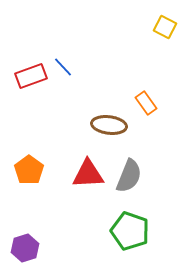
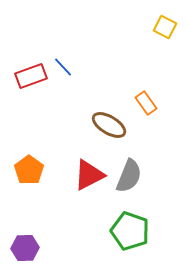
brown ellipse: rotated 24 degrees clockwise
red triangle: moved 1 px right, 1 px down; rotated 24 degrees counterclockwise
purple hexagon: rotated 16 degrees clockwise
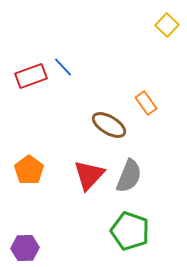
yellow square: moved 2 px right, 2 px up; rotated 15 degrees clockwise
red triangle: rotated 20 degrees counterclockwise
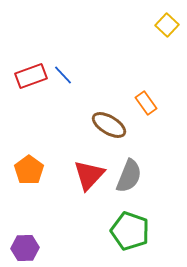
blue line: moved 8 px down
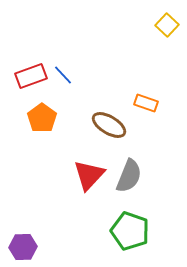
orange rectangle: rotated 35 degrees counterclockwise
orange pentagon: moved 13 px right, 52 px up
purple hexagon: moved 2 px left, 1 px up
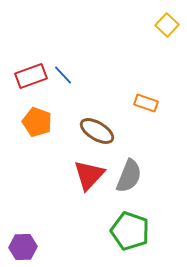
orange pentagon: moved 5 px left, 4 px down; rotated 16 degrees counterclockwise
brown ellipse: moved 12 px left, 6 px down
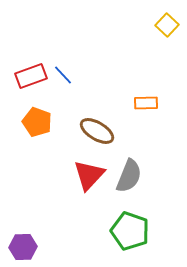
orange rectangle: rotated 20 degrees counterclockwise
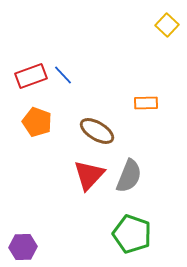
green pentagon: moved 2 px right, 3 px down
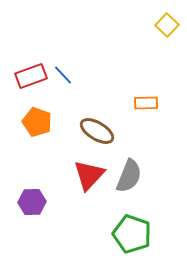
purple hexagon: moved 9 px right, 45 px up
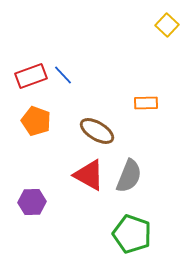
orange pentagon: moved 1 px left, 1 px up
red triangle: rotated 44 degrees counterclockwise
